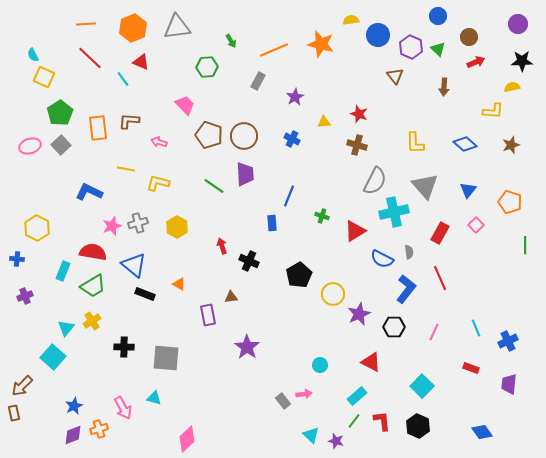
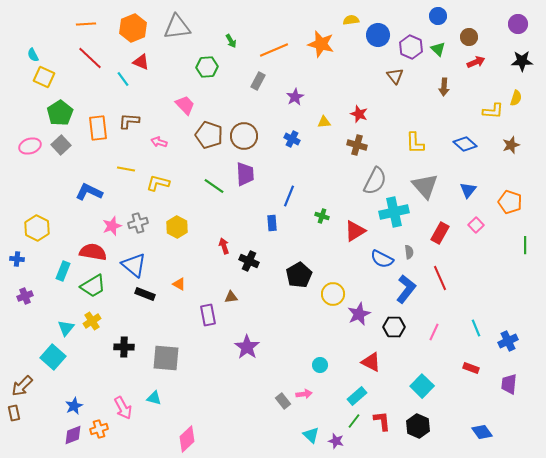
yellow semicircle at (512, 87): moved 4 px right, 11 px down; rotated 119 degrees clockwise
red arrow at (222, 246): moved 2 px right
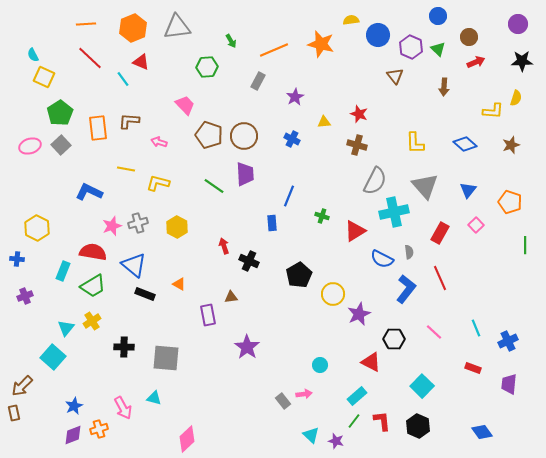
black hexagon at (394, 327): moved 12 px down
pink line at (434, 332): rotated 72 degrees counterclockwise
red rectangle at (471, 368): moved 2 px right
